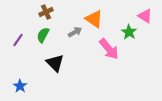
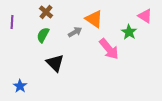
brown cross: rotated 24 degrees counterclockwise
purple line: moved 6 px left, 18 px up; rotated 32 degrees counterclockwise
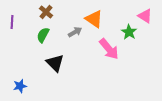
blue star: rotated 24 degrees clockwise
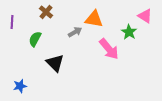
orange triangle: rotated 24 degrees counterclockwise
green semicircle: moved 8 px left, 4 px down
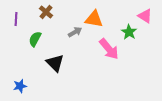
purple line: moved 4 px right, 3 px up
